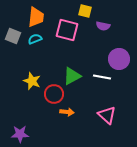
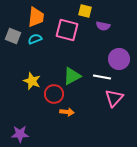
pink triangle: moved 7 px right, 17 px up; rotated 30 degrees clockwise
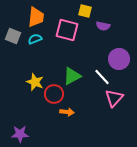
white line: rotated 36 degrees clockwise
yellow star: moved 3 px right, 1 px down
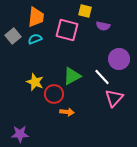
gray square: rotated 28 degrees clockwise
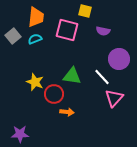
purple semicircle: moved 5 px down
green triangle: rotated 36 degrees clockwise
